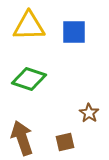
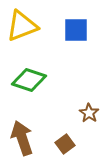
yellow triangle: moved 7 px left; rotated 20 degrees counterclockwise
blue square: moved 2 px right, 2 px up
green diamond: moved 1 px down
brown square: moved 2 px down; rotated 24 degrees counterclockwise
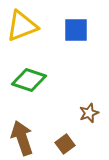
brown star: rotated 18 degrees clockwise
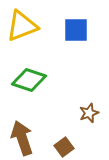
brown square: moved 1 px left, 3 px down
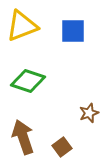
blue square: moved 3 px left, 1 px down
green diamond: moved 1 px left, 1 px down
brown arrow: moved 1 px right, 1 px up
brown square: moved 2 px left
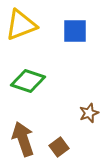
yellow triangle: moved 1 px left, 1 px up
blue square: moved 2 px right
brown arrow: moved 2 px down
brown square: moved 3 px left
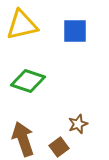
yellow triangle: moved 1 px right; rotated 8 degrees clockwise
brown star: moved 11 px left, 11 px down
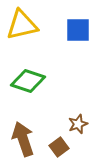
blue square: moved 3 px right, 1 px up
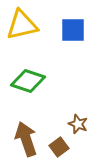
blue square: moved 5 px left
brown star: rotated 30 degrees counterclockwise
brown arrow: moved 3 px right
